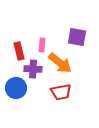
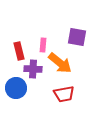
pink rectangle: moved 1 px right
red trapezoid: moved 3 px right, 2 px down
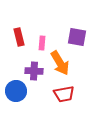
pink rectangle: moved 1 px left, 2 px up
red rectangle: moved 14 px up
orange arrow: rotated 20 degrees clockwise
purple cross: moved 1 px right, 2 px down
blue circle: moved 3 px down
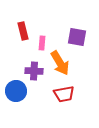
red rectangle: moved 4 px right, 6 px up
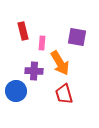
red trapezoid: rotated 85 degrees clockwise
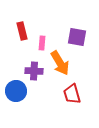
red rectangle: moved 1 px left
red trapezoid: moved 8 px right
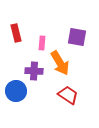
red rectangle: moved 6 px left, 2 px down
red trapezoid: moved 4 px left, 1 px down; rotated 140 degrees clockwise
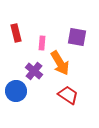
purple cross: rotated 36 degrees clockwise
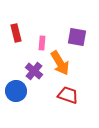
red trapezoid: rotated 15 degrees counterclockwise
